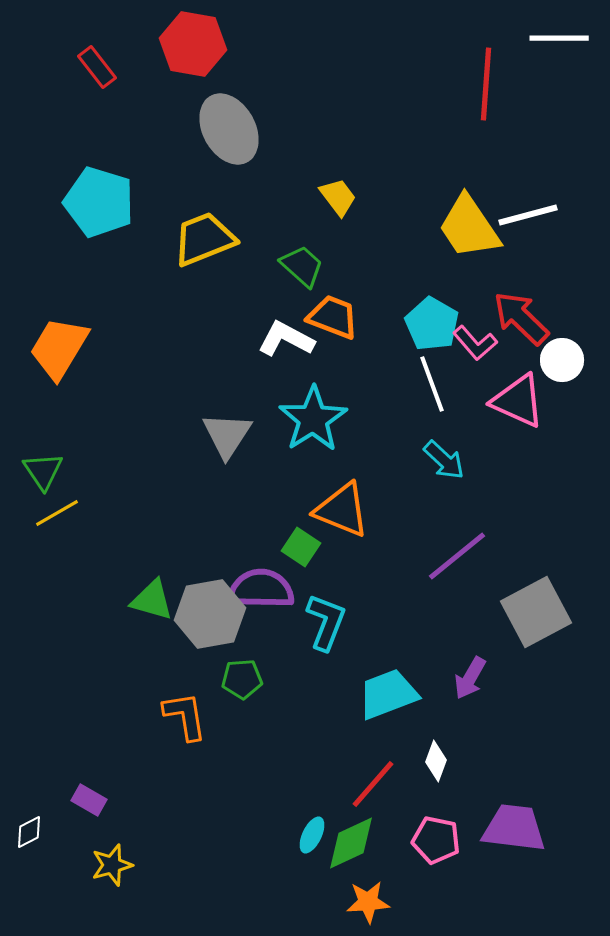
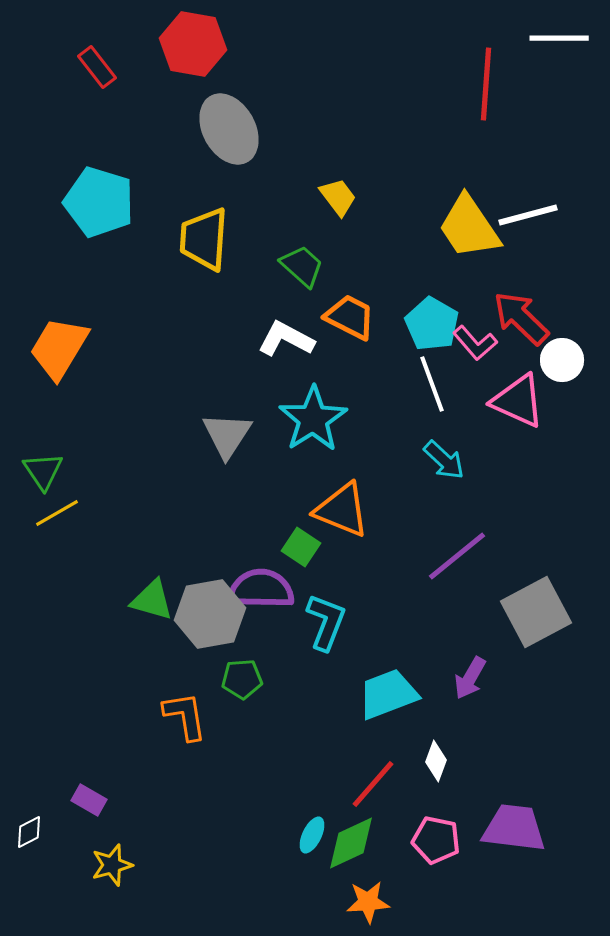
yellow trapezoid at (204, 239): rotated 64 degrees counterclockwise
orange trapezoid at (333, 317): moved 17 px right; rotated 6 degrees clockwise
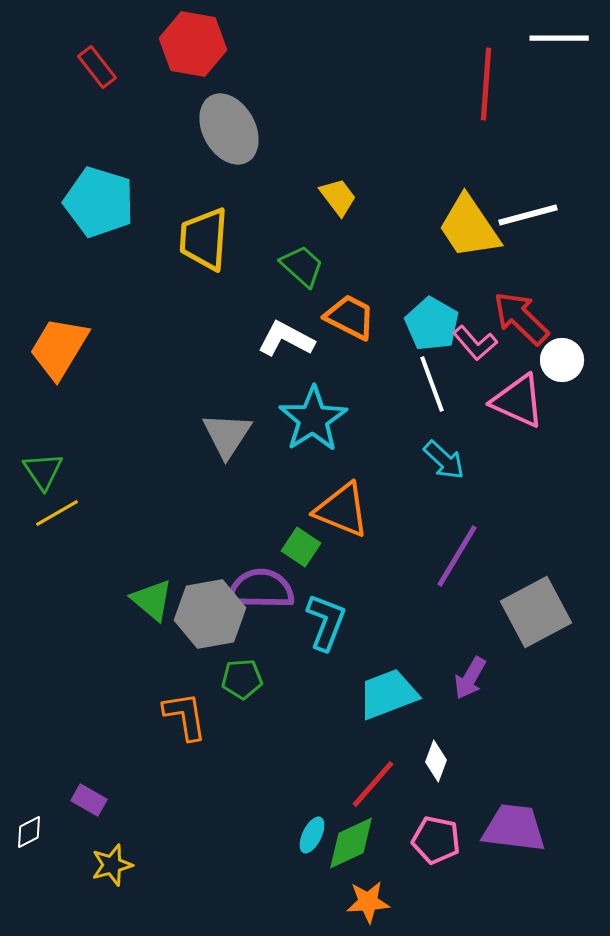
purple line at (457, 556): rotated 20 degrees counterclockwise
green triangle at (152, 600): rotated 24 degrees clockwise
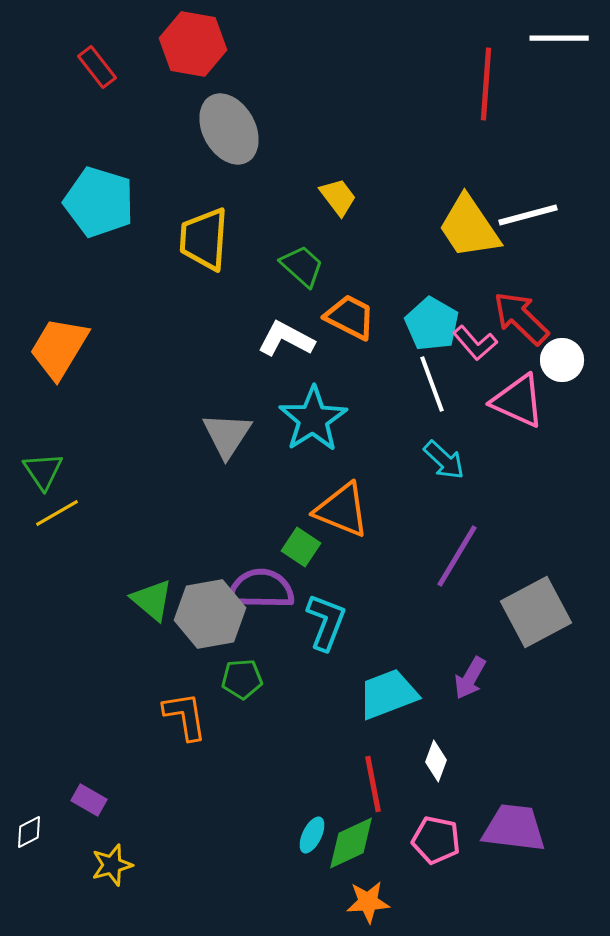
red line at (373, 784): rotated 52 degrees counterclockwise
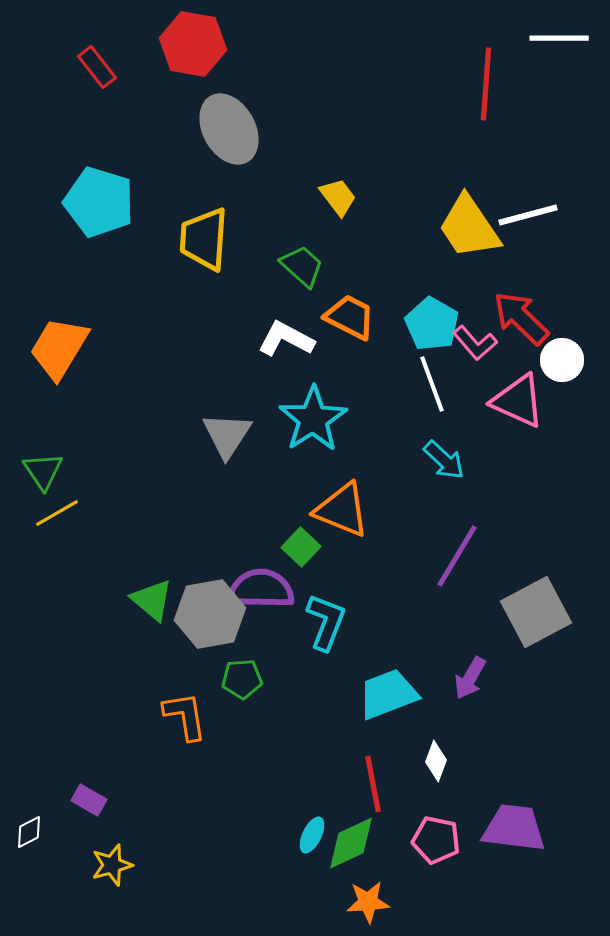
green square at (301, 547): rotated 9 degrees clockwise
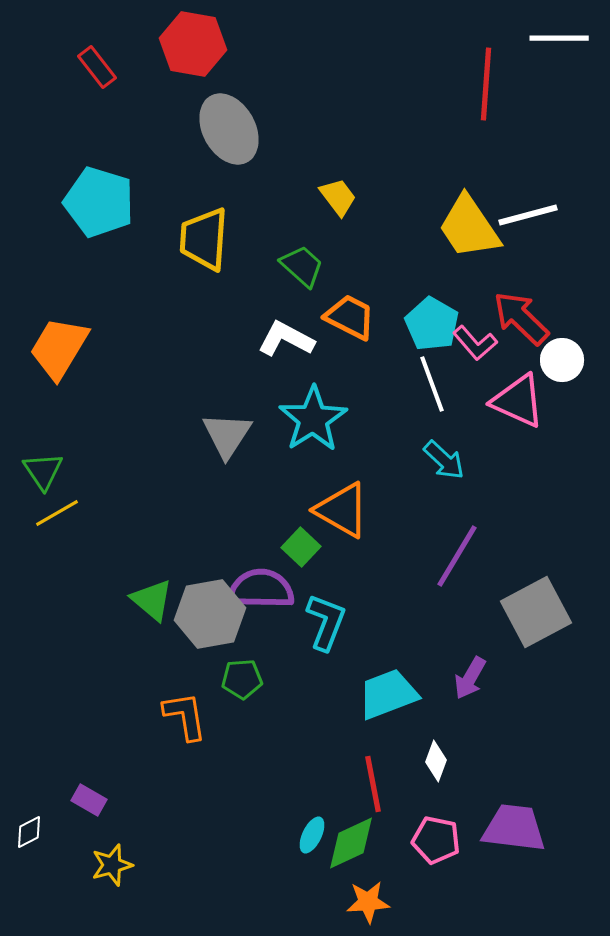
orange triangle at (342, 510): rotated 8 degrees clockwise
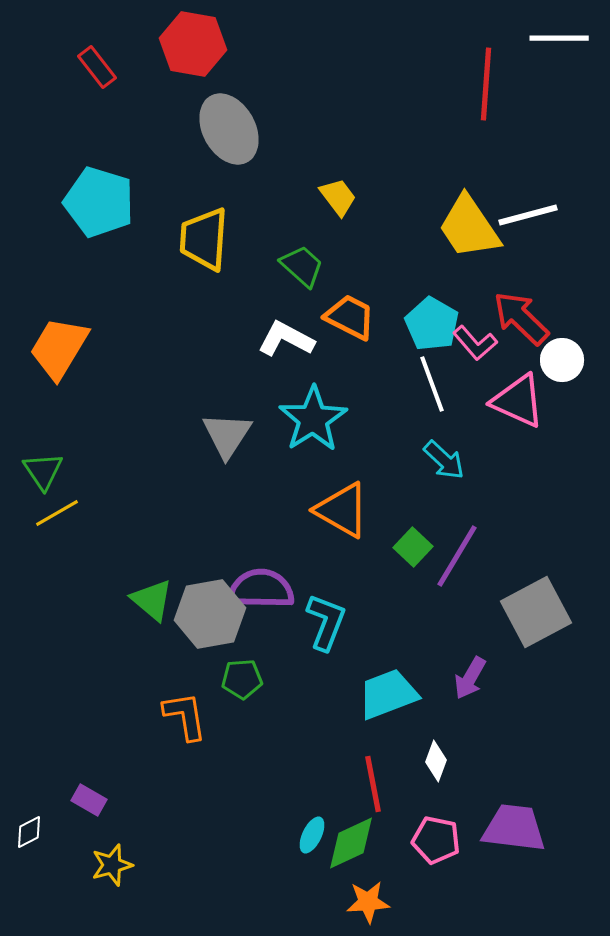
green square at (301, 547): moved 112 px right
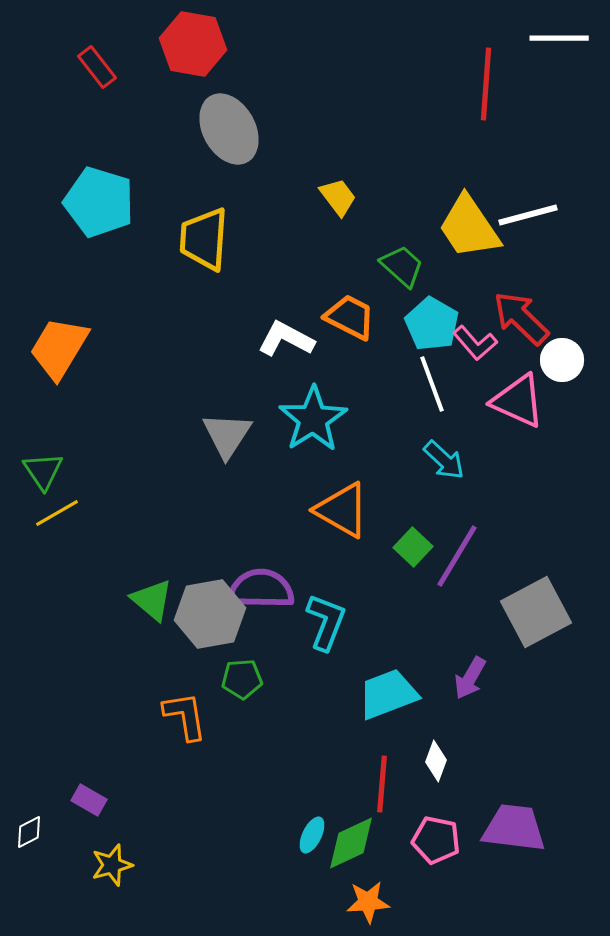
green trapezoid at (302, 266): moved 100 px right
red line at (373, 784): moved 9 px right; rotated 16 degrees clockwise
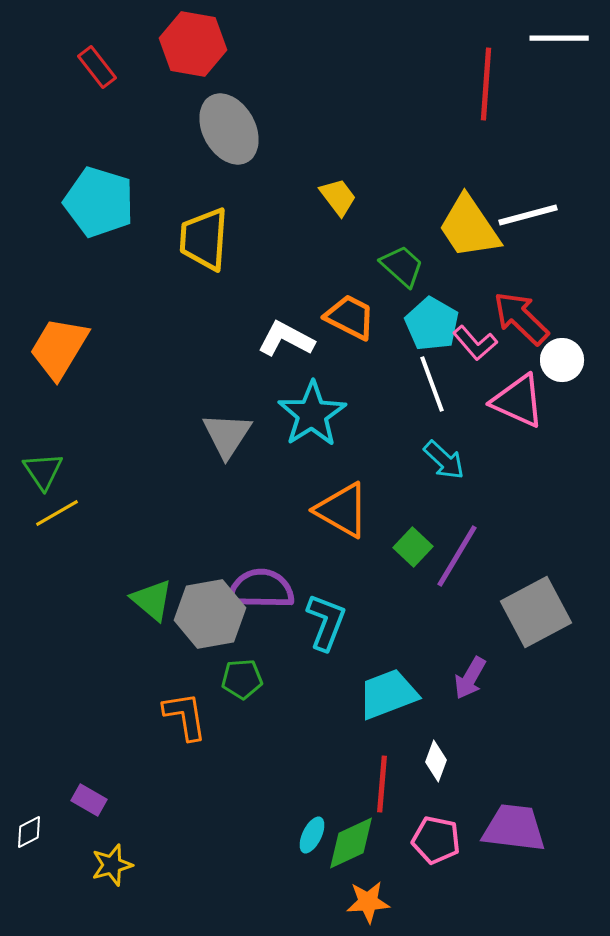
cyan star at (313, 419): moved 1 px left, 5 px up
